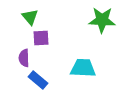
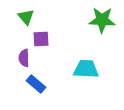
green triangle: moved 4 px left
purple square: moved 1 px down
cyan trapezoid: moved 3 px right, 1 px down
blue rectangle: moved 2 px left, 4 px down
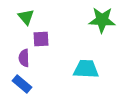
blue rectangle: moved 14 px left
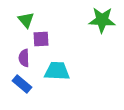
green triangle: moved 3 px down
cyan trapezoid: moved 29 px left, 2 px down
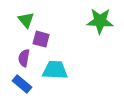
green star: moved 2 px left, 1 px down
purple square: rotated 18 degrees clockwise
purple semicircle: rotated 12 degrees clockwise
cyan trapezoid: moved 2 px left, 1 px up
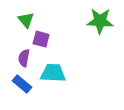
cyan trapezoid: moved 2 px left, 3 px down
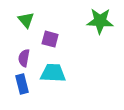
purple square: moved 9 px right
blue rectangle: rotated 36 degrees clockwise
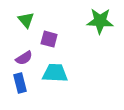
purple square: moved 1 px left
purple semicircle: rotated 132 degrees counterclockwise
cyan trapezoid: moved 2 px right
blue rectangle: moved 2 px left, 1 px up
